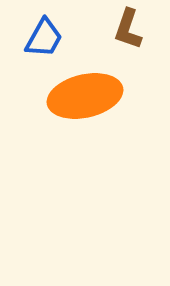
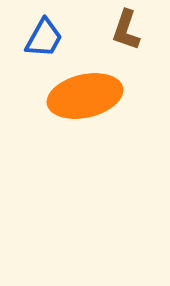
brown L-shape: moved 2 px left, 1 px down
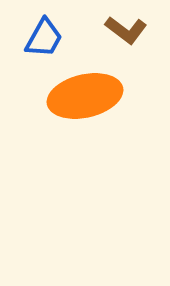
brown L-shape: rotated 72 degrees counterclockwise
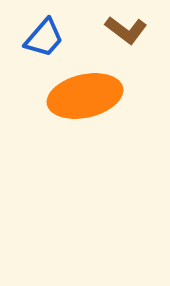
blue trapezoid: rotated 12 degrees clockwise
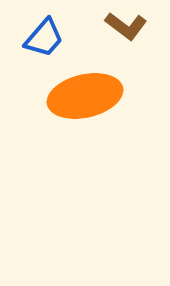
brown L-shape: moved 4 px up
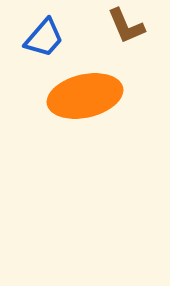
brown L-shape: rotated 30 degrees clockwise
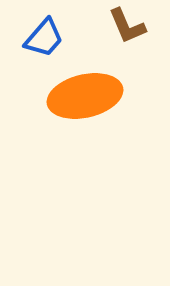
brown L-shape: moved 1 px right
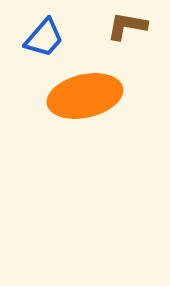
brown L-shape: rotated 123 degrees clockwise
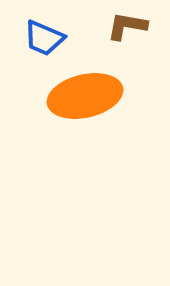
blue trapezoid: rotated 72 degrees clockwise
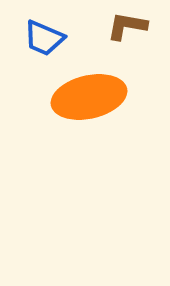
orange ellipse: moved 4 px right, 1 px down
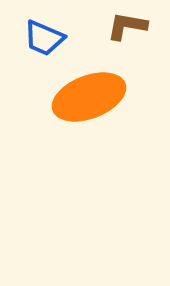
orange ellipse: rotated 8 degrees counterclockwise
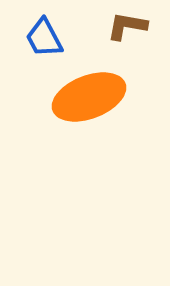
blue trapezoid: rotated 39 degrees clockwise
